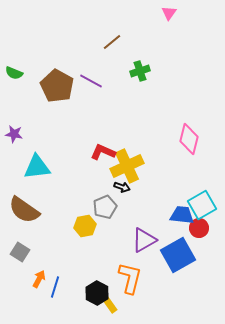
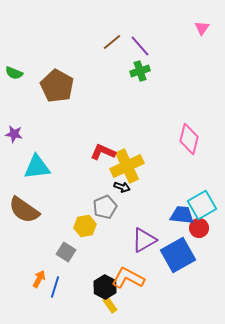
pink triangle: moved 33 px right, 15 px down
purple line: moved 49 px right, 35 px up; rotated 20 degrees clockwise
gray square: moved 46 px right
orange L-shape: moved 2 px left; rotated 76 degrees counterclockwise
black hexagon: moved 8 px right, 6 px up
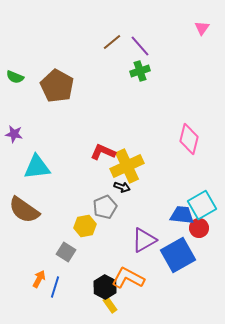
green semicircle: moved 1 px right, 4 px down
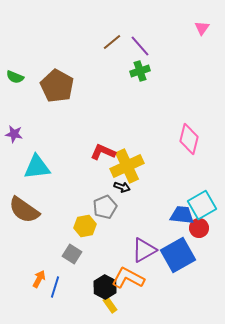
purple triangle: moved 10 px down
gray square: moved 6 px right, 2 px down
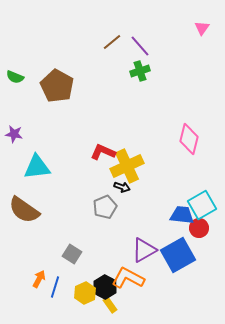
yellow hexagon: moved 67 px down; rotated 15 degrees counterclockwise
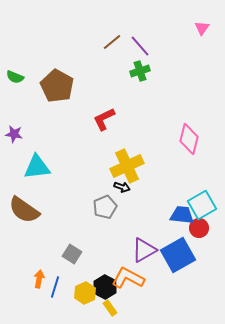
red L-shape: moved 1 px right, 33 px up; rotated 50 degrees counterclockwise
orange arrow: rotated 18 degrees counterclockwise
yellow rectangle: moved 3 px down
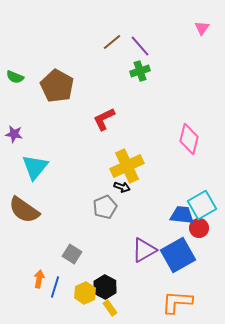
cyan triangle: moved 2 px left; rotated 44 degrees counterclockwise
orange L-shape: moved 49 px right, 24 px down; rotated 24 degrees counterclockwise
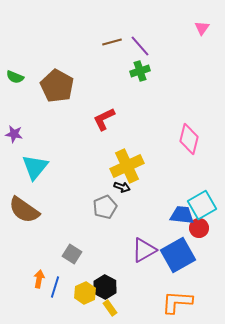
brown line: rotated 24 degrees clockwise
